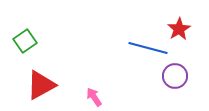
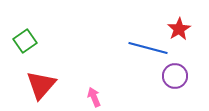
red triangle: rotated 20 degrees counterclockwise
pink arrow: rotated 12 degrees clockwise
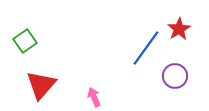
blue line: moved 2 px left; rotated 69 degrees counterclockwise
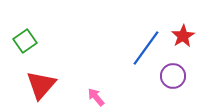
red star: moved 4 px right, 7 px down
purple circle: moved 2 px left
pink arrow: moved 2 px right; rotated 18 degrees counterclockwise
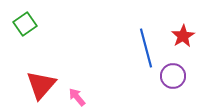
green square: moved 17 px up
blue line: rotated 51 degrees counterclockwise
pink arrow: moved 19 px left
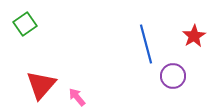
red star: moved 11 px right
blue line: moved 4 px up
